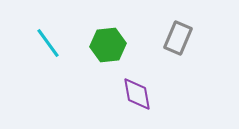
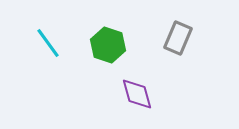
green hexagon: rotated 24 degrees clockwise
purple diamond: rotated 6 degrees counterclockwise
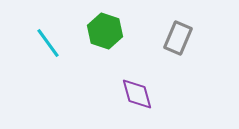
green hexagon: moved 3 px left, 14 px up
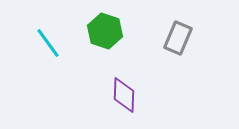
purple diamond: moved 13 px left, 1 px down; rotated 18 degrees clockwise
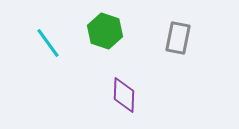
gray rectangle: rotated 12 degrees counterclockwise
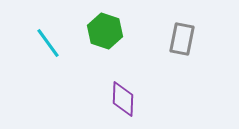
gray rectangle: moved 4 px right, 1 px down
purple diamond: moved 1 px left, 4 px down
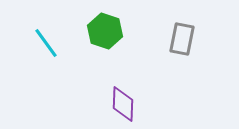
cyan line: moved 2 px left
purple diamond: moved 5 px down
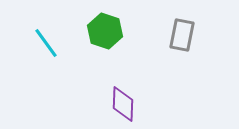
gray rectangle: moved 4 px up
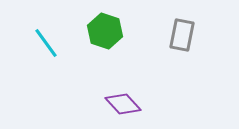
purple diamond: rotated 45 degrees counterclockwise
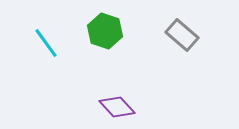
gray rectangle: rotated 60 degrees counterclockwise
purple diamond: moved 6 px left, 3 px down
